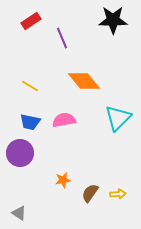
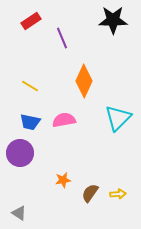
orange diamond: rotated 64 degrees clockwise
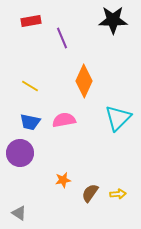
red rectangle: rotated 24 degrees clockwise
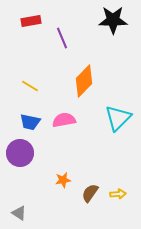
orange diamond: rotated 20 degrees clockwise
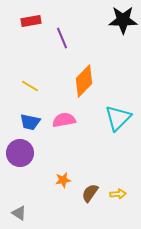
black star: moved 10 px right
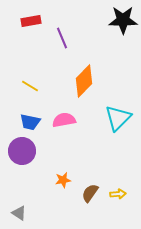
purple circle: moved 2 px right, 2 px up
